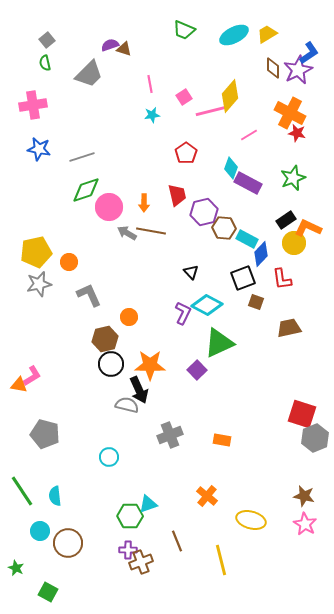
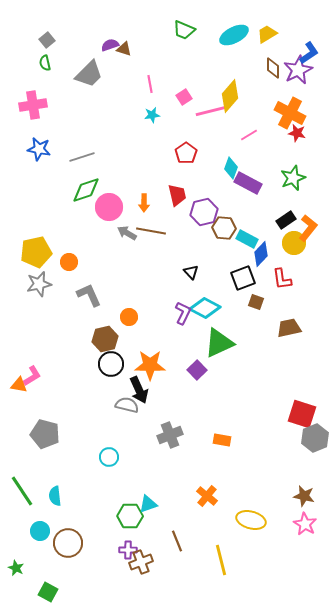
orange L-shape at (308, 228): rotated 104 degrees clockwise
cyan diamond at (207, 305): moved 2 px left, 3 px down
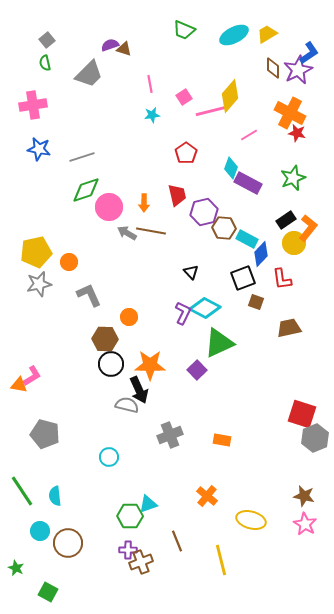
brown hexagon at (105, 339): rotated 15 degrees clockwise
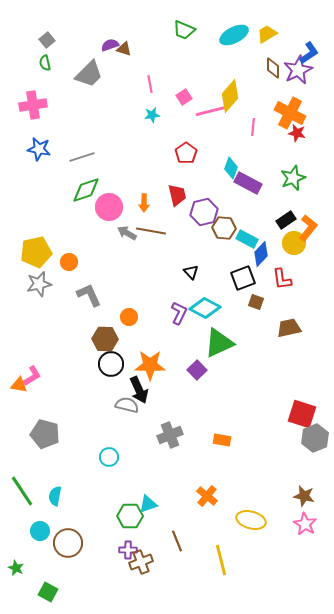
pink line at (249, 135): moved 4 px right, 8 px up; rotated 54 degrees counterclockwise
purple L-shape at (183, 313): moved 4 px left
cyan semicircle at (55, 496): rotated 18 degrees clockwise
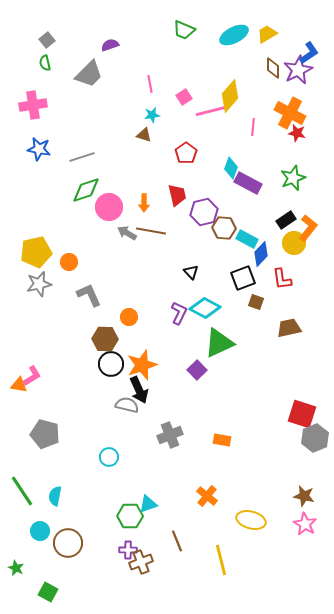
brown triangle at (124, 49): moved 20 px right, 86 px down
orange star at (150, 365): moved 8 px left; rotated 20 degrees counterclockwise
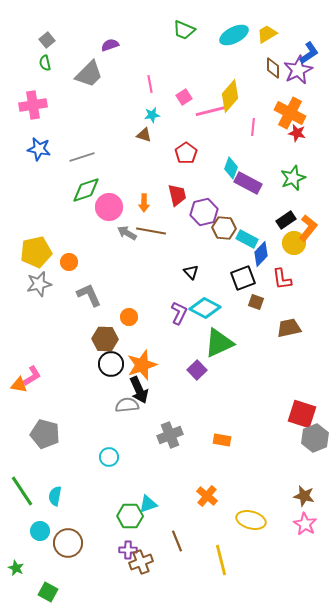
gray semicircle at (127, 405): rotated 20 degrees counterclockwise
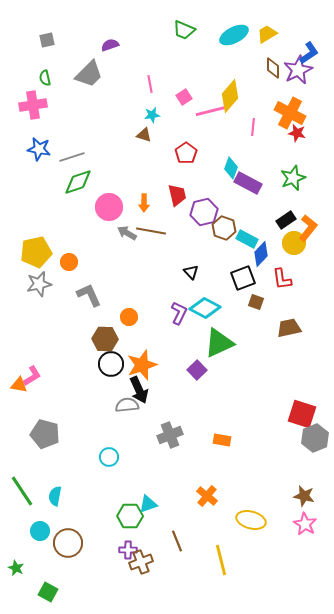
gray square at (47, 40): rotated 28 degrees clockwise
green semicircle at (45, 63): moved 15 px down
gray line at (82, 157): moved 10 px left
green diamond at (86, 190): moved 8 px left, 8 px up
brown hexagon at (224, 228): rotated 15 degrees clockwise
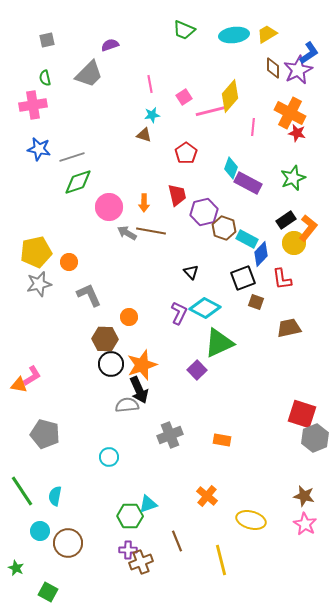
cyan ellipse at (234, 35): rotated 20 degrees clockwise
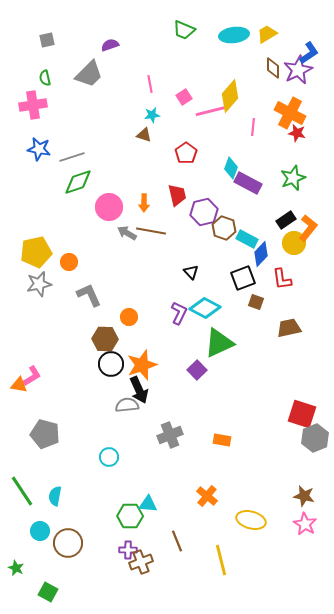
cyan triangle at (148, 504): rotated 24 degrees clockwise
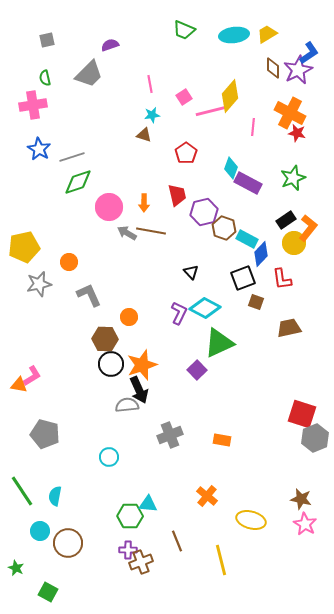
blue star at (39, 149): rotated 20 degrees clockwise
yellow pentagon at (36, 252): moved 12 px left, 5 px up
brown star at (304, 496): moved 3 px left, 3 px down
